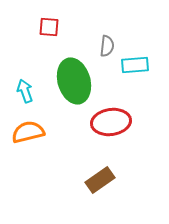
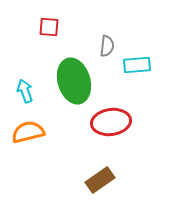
cyan rectangle: moved 2 px right
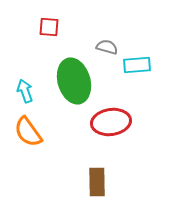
gray semicircle: moved 1 px down; rotated 80 degrees counterclockwise
orange semicircle: rotated 112 degrees counterclockwise
brown rectangle: moved 3 px left, 2 px down; rotated 56 degrees counterclockwise
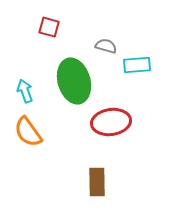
red square: rotated 10 degrees clockwise
gray semicircle: moved 1 px left, 1 px up
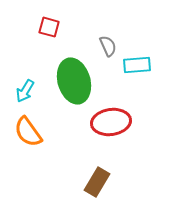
gray semicircle: moved 2 px right; rotated 50 degrees clockwise
cyan arrow: rotated 130 degrees counterclockwise
brown rectangle: rotated 32 degrees clockwise
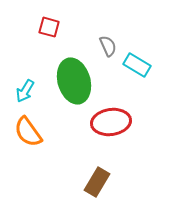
cyan rectangle: rotated 36 degrees clockwise
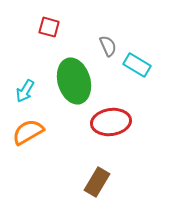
orange semicircle: rotated 96 degrees clockwise
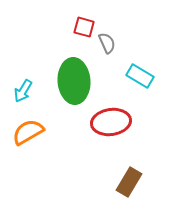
red square: moved 35 px right
gray semicircle: moved 1 px left, 3 px up
cyan rectangle: moved 3 px right, 11 px down
green ellipse: rotated 12 degrees clockwise
cyan arrow: moved 2 px left
brown rectangle: moved 32 px right
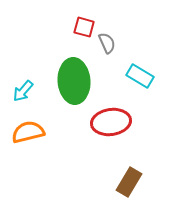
cyan arrow: rotated 10 degrees clockwise
orange semicircle: rotated 16 degrees clockwise
